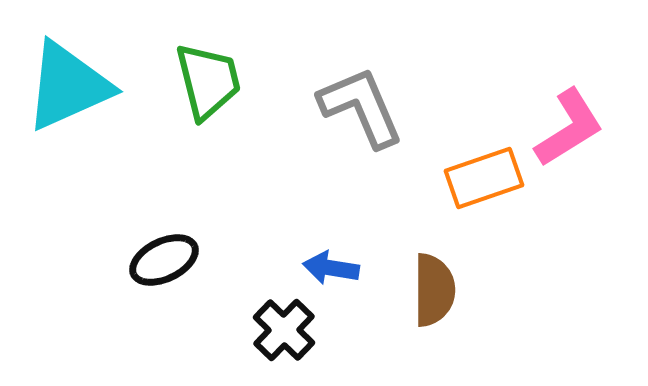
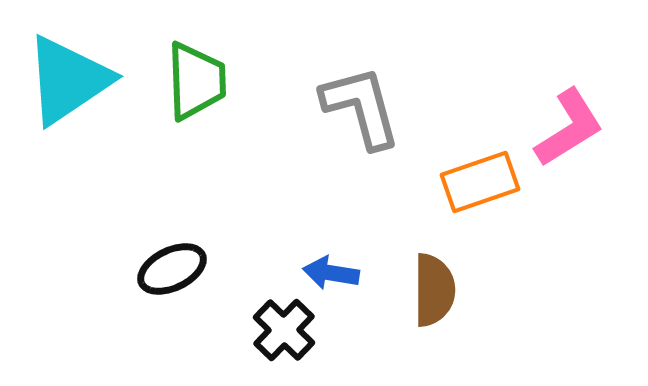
green trapezoid: moved 12 px left; rotated 12 degrees clockwise
cyan triangle: moved 6 px up; rotated 10 degrees counterclockwise
gray L-shape: rotated 8 degrees clockwise
orange rectangle: moved 4 px left, 4 px down
black ellipse: moved 8 px right, 9 px down
blue arrow: moved 5 px down
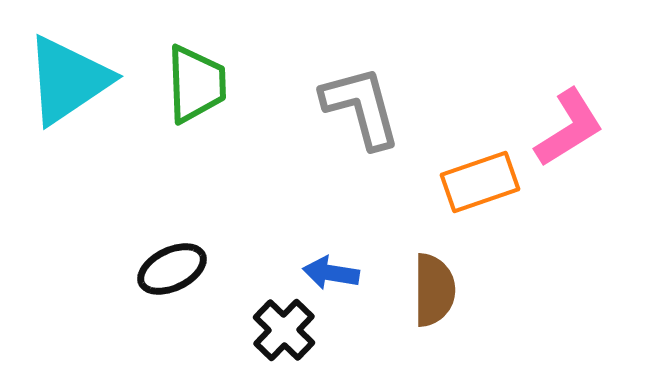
green trapezoid: moved 3 px down
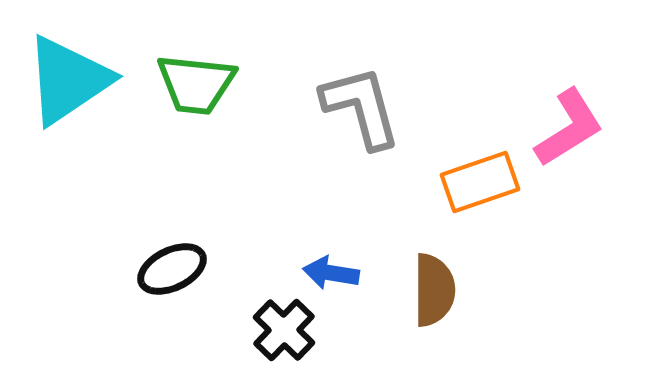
green trapezoid: rotated 98 degrees clockwise
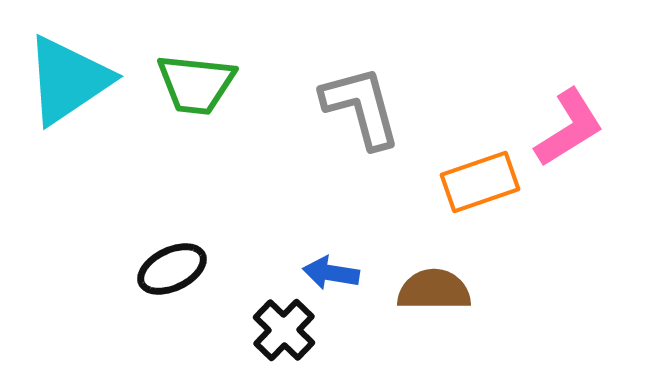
brown semicircle: rotated 90 degrees counterclockwise
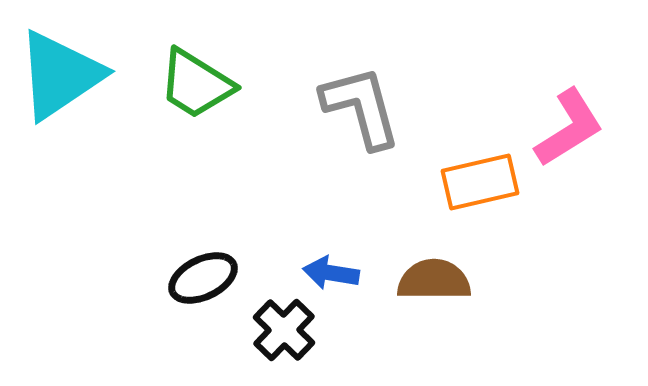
cyan triangle: moved 8 px left, 5 px up
green trapezoid: rotated 26 degrees clockwise
orange rectangle: rotated 6 degrees clockwise
black ellipse: moved 31 px right, 9 px down
brown semicircle: moved 10 px up
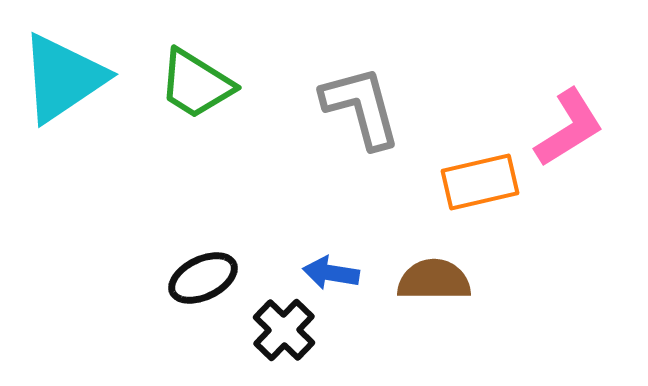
cyan triangle: moved 3 px right, 3 px down
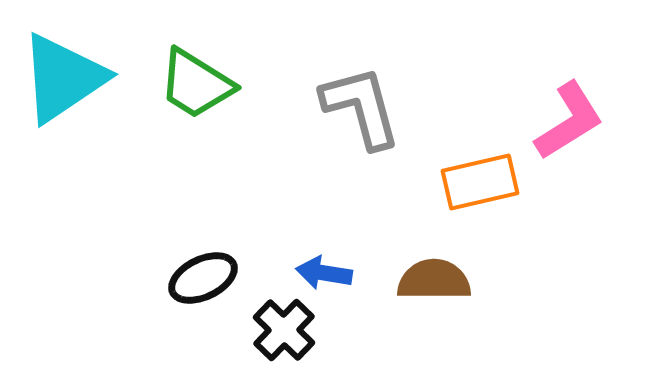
pink L-shape: moved 7 px up
blue arrow: moved 7 px left
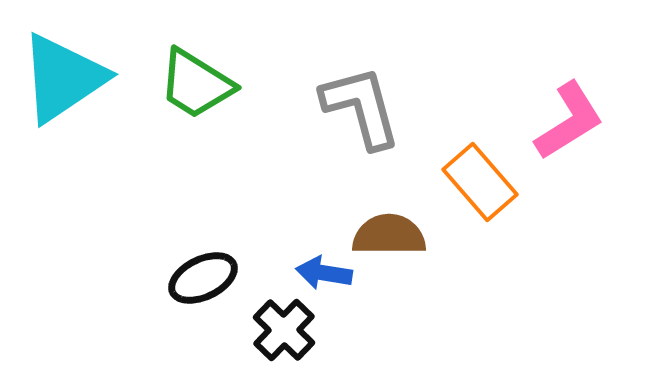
orange rectangle: rotated 62 degrees clockwise
brown semicircle: moved 45 px left, 45 px up
